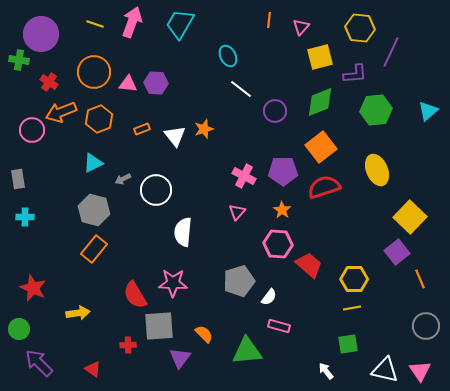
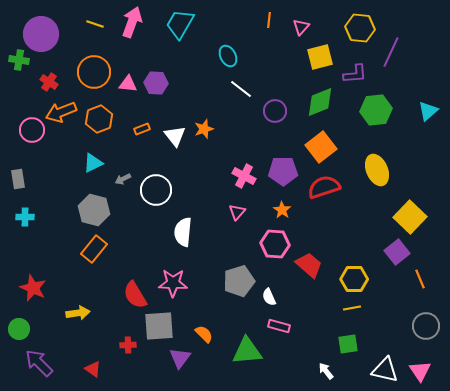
pink hexagon at (278, 244): moved 3 px left
white semicircle at (269, 297): rotated 120 degrees clockwise
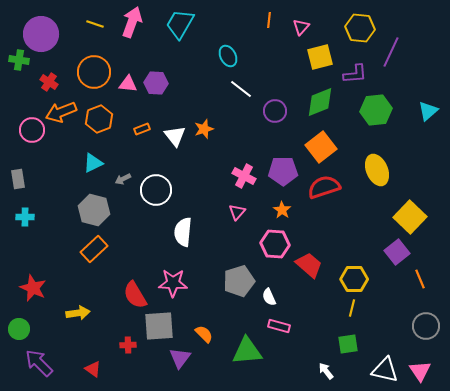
orange rectangle at (94, 249): rotated 8 degrees clockwise
yellow line at (352, 308): rotated 66 degrees counterclockwise
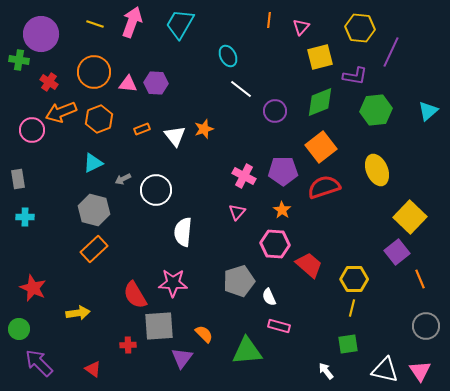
purple L-shape at (355, 74): moved 2 px down; rotated 15 degrees clockwise
purple triangle at (180, 358): moved 2 px right
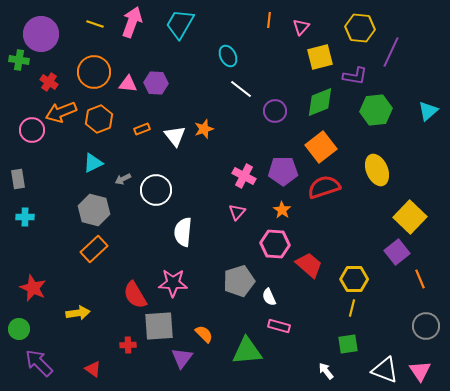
white triangle at (385, 370): rotated 8 degrees clockwise
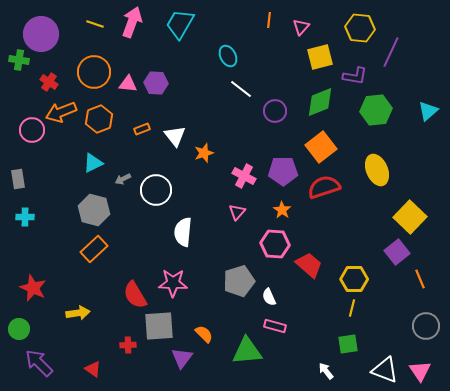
orange star at (204, 129): moved 24 px down
pink rectangle at (279, 326): moved 4 px left
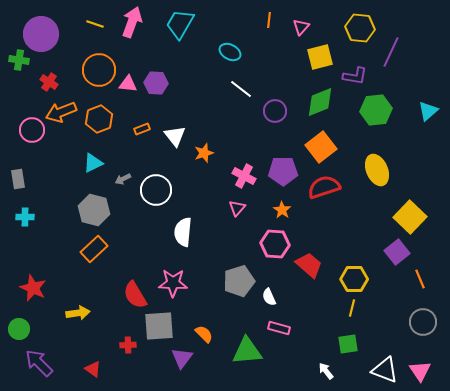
cyan ellipse at (228, 56): moved 2 px right, 4 px up; rotated 35 degrees counterclockwise
orange circle at (94, 72): moved 5 px right, 2 px up
pink triangle at (237, 212): moved 4 px up
pink rectangle at (275, 326): moved 4 px right, 2 px down
gray circle at (426, 326): moved 3 px left, 4 px up
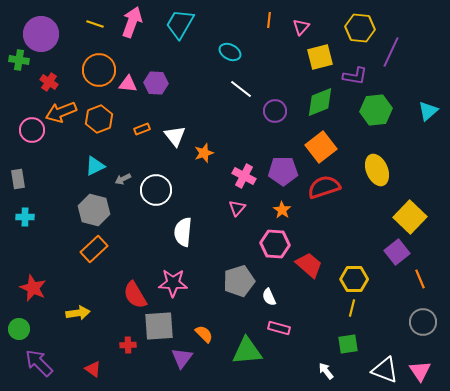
cyan triangle at (93, 163): moved 2 px right, 3 px down
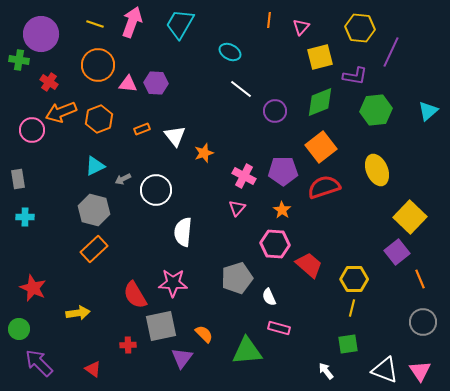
orange circle at (99, 70): moved 1 px left, 5 px up
gray pentagon at (239, 281): moved 2 px left, 3 px up
gray square at (159, 326): moved 2 px right; rotated 8 degrees counterclockwise
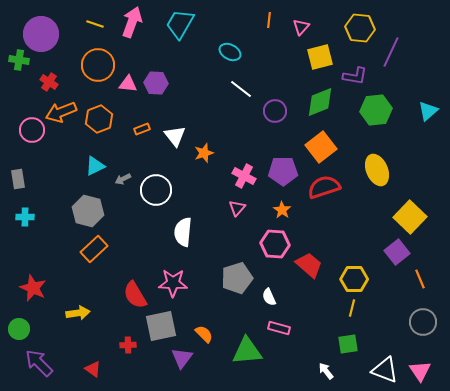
gray hexagon at (94, 210): moved 6 px left, 1 px down
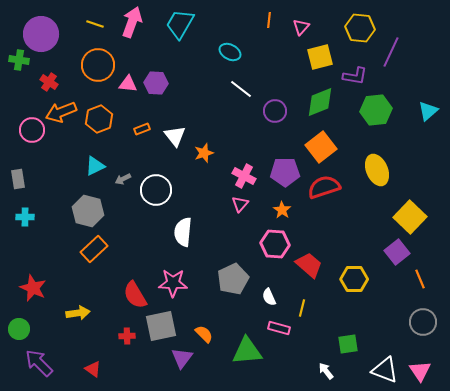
purple pentagon at (283, 171): moved 2 px right, 1 px down
pink triangle at (237, 208): moved 3 px right, 4 px up
gray pentagon at (237, 278): moved 4 px left, 1 px down; rotated 8 degrees counterclockwise
yellow line at (352, 308): moved 50 px left
red cross at (128, 345): moved 1 px left, 9 px up
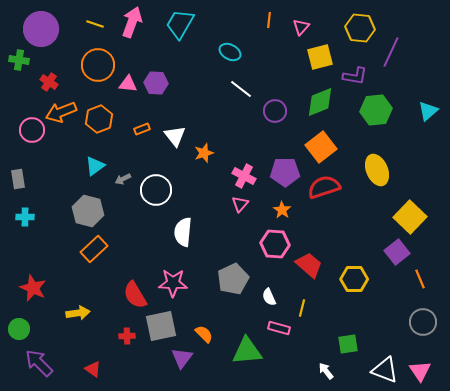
purple circle at (41, 34): moved 5 px up
cyan triangle at (95, 166): rotated 10 degrees counterclockwise
